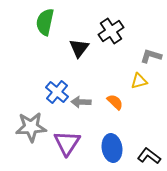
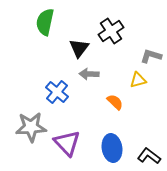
yellow triangle: moved 1 px left, 1 px up
gray arrow: moved 8 px right, 28 px up
purple triangle: rotated 16 degrees counterclockwise
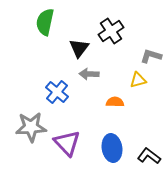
orange semicircle: rotated 42 degrees counterclockwise
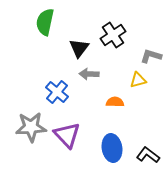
black cross: moved 2 px right, 4 px down
purple triangle: moved 8 px up
black L-shape: moved 1 px left, 1 px up
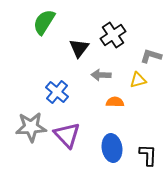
green semicircle: moved 1 px left; rotated 20 degrees clockwise
gray arrow: moved 12 px right, 1 px down
black L-shape: rotated 55 degrees clockwise
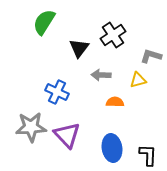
blue cross: rotated 15 degrees counterclockwise
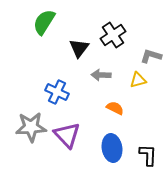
orange semicircle: moved 6 px down; rotated 24 degrees clockwise
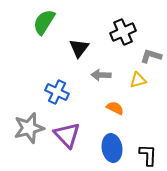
black cross: moved 10 px right, 3 px up; rotated 10 degrees clockwise
gray star: moved 2 px left, 1 px down; rotated 12 degrees counterclockwise
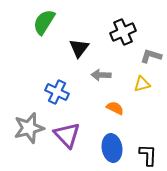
yellow triangle: moved 4 px right, 4 px down
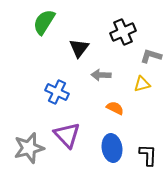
gray star: moved 20 px down
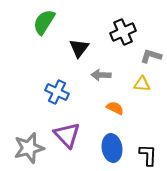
yellow triangle: rotated 18 degrees clockwise
